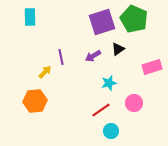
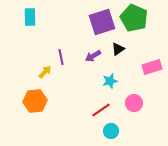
green pentagon: moved 1 px up
cyan star: moved 1 px right, 2 px up
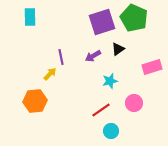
yellow arrow: moved 5 px right, 2 px down
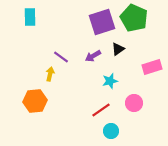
purple line: rotated 42 degrees counterclockwise
yellow arrow: rotated 32 degrees counterclockwise
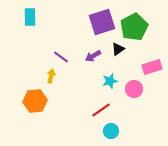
green pentagon: moved 9 px down; rotated 20 degrees clockwise
yellow arrow: moved 1 px right, 2 px down
pink circle: moved 14 px up
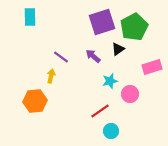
purple arrow: rotated 70 degrees clockwise
pink circle: moved 4 px left, 5 px down
red line: moved 1 px left, 1 px down
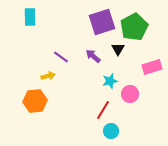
black triangle: rotated 24 degrees counterclockwise
yellow arrow: moved 3 px left; rotated 64 degrees clockwise
red line: moved 3 px right, 1 px up; rotated 24 degrees counterclockwise
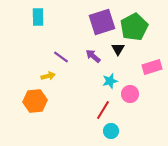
cyan rectangle: moved 8 px right
